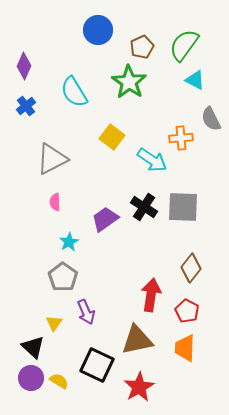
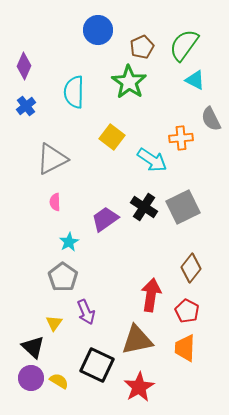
cyan semicircle: rotated 32 degrees clockwise
gray square: rotated 28 degrees counterclockwise
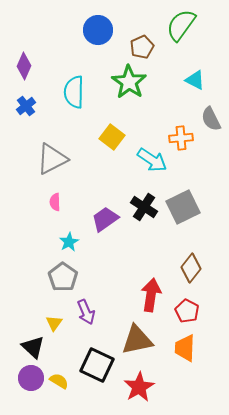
green semicircle: moved 3 px left, 20 px up
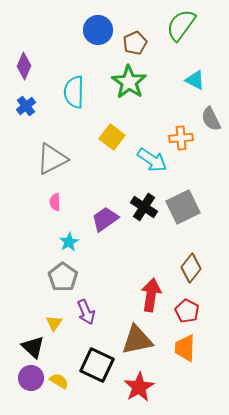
brown pentagon: moved 7 px left, 4 px up
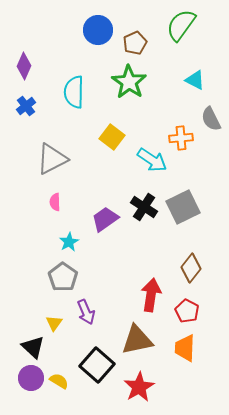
black square: rotated 16 degrees clockwise
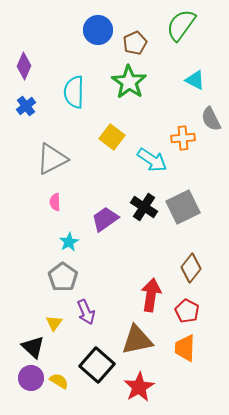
orange cross: moved 2 px right
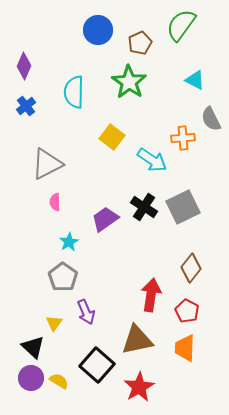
brown pentagon: moved 5 px right
gray triangle: moved 5 px left, 5 px down
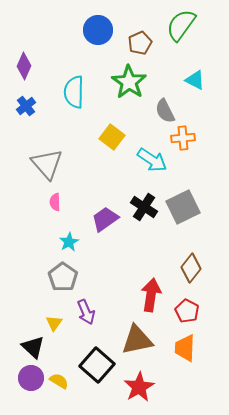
gray semicircle: moved 46 px left, 8 px up
gray triangle: rotated 44 degrees counterclockwise
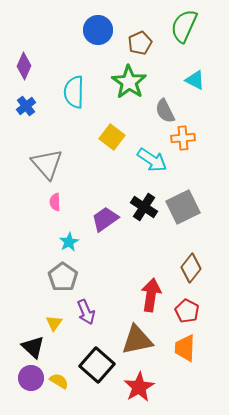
green semicircle: moved 3 px right, 1 px down; rotated 12 degrees counterclockwise
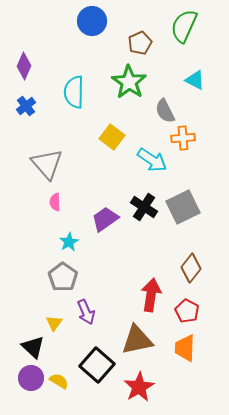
blue circle: moved 6 px left, 9 px up
